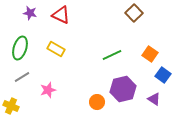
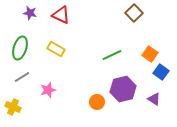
blue square: moved 2 px left, 3 px up
yellow cross: moved 2 px right, 1 px down
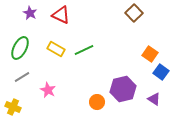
purple star: rotated 16 degrees clockwise
green ellipse: rotated 10 degrees clockwise
green line: moved 28 px left, 5 px up
pink star: rotated 28 degrees counterclockwise
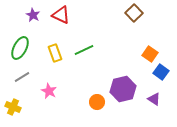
purple star: moved 3 px right, 2 px down
yellow rectangle: moved 1 px left, 4 px down; rotated 42 degrees clockwise
pink star: moved 1 px right, 1 px down
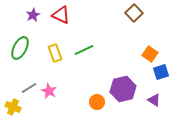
purple star: rotated 16 degrees clockwise
blue square: rotated 35 degrees clockwise
gray line: moved 7 px right, 11 px down
purple triangle: moved 1 px down
